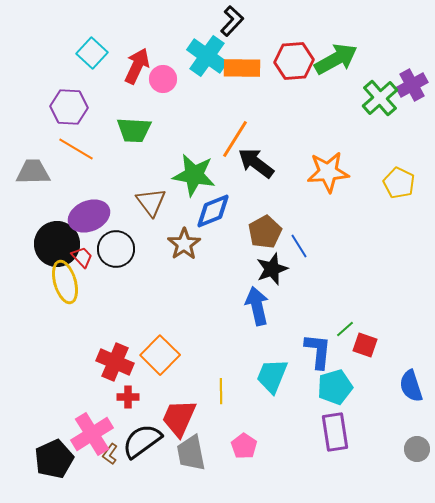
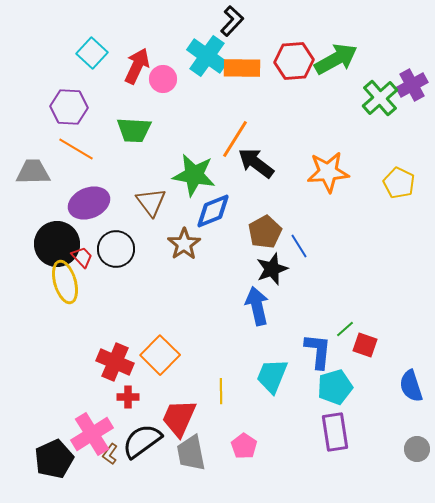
purple ellipse at (89, 216): moved 13 px up
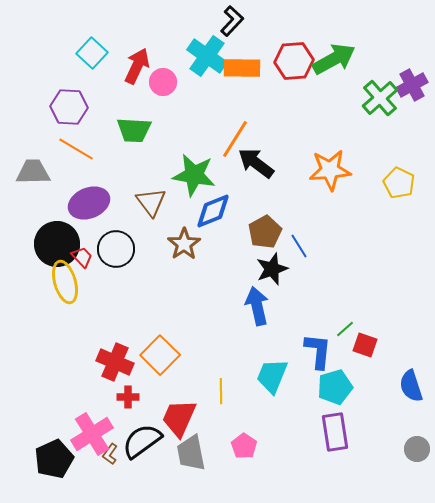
green arrow at (336, 59): moved 2 px left
pink circle at (163, 79): moved 3 px down
orange star at (328, 172): moved 2 px right, 2 px up
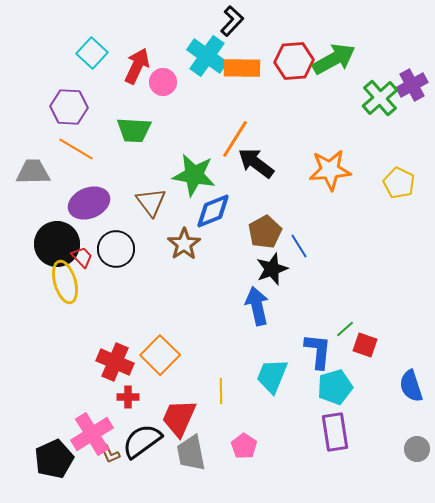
brown L-shape at (110, 454): rotated 60 degrees counterclockwise
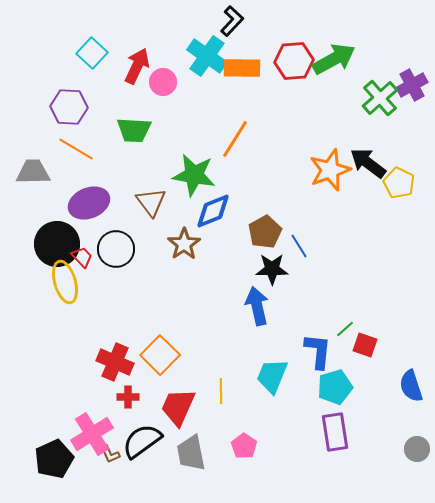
black arrow at (256, 163): moved 112 px right
orange star at (330, 170): rotated 15 degrees counterclockwise
black star at (272, 269): rotated 20 degrees clockwise
red trapezoid at (179, 418): moved 1 px left, 11 px up
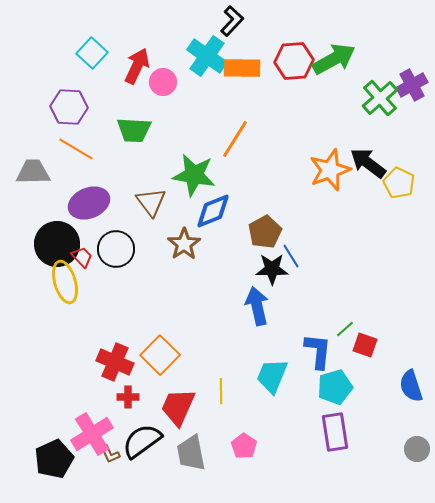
blue line at (299, 246): moved 8 px left, 10 px down
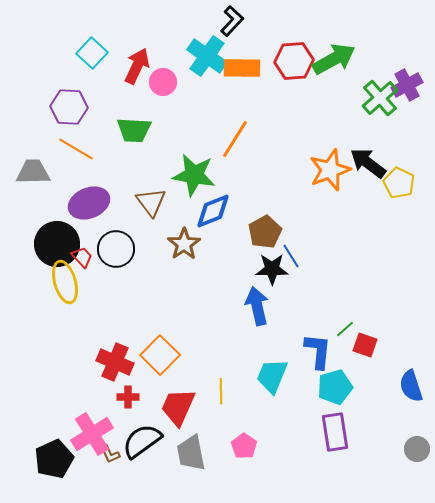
purple cross at (412, 85): moved 5 px left
